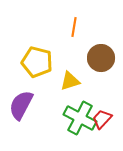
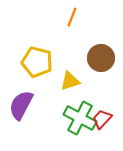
orange line: moved 2 px left, 10 px up; rotated 12 degrees clockwise
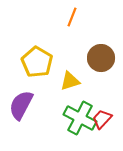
yellow pentagon: rotated 16 degrees clockwise
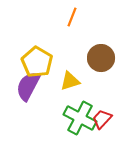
purple semicircle: moved 7 px right, 19 px up
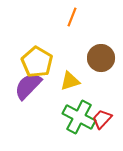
purple semicircle: rotated 16 degrees clockwise
green cross: moved 1 px left, 1 px up
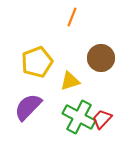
yellow pentagon: rotated 20 degrees clockwise
purple semicircle: moved 21 px down
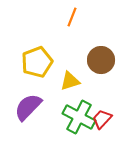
brown circle: moved 2 px down
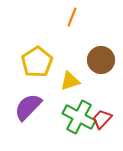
yellow pentagon: rotated 12 degrees counterclockwise
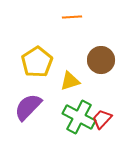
orange line: rotated 66 degrees clockwise
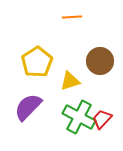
brown circle: moved 1 px left, 1 px down
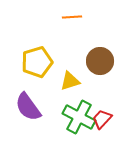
yellow pentagon: rotated 16 degrees clockwise
purple semicircle: rotated 80 degrees counterclockwise
